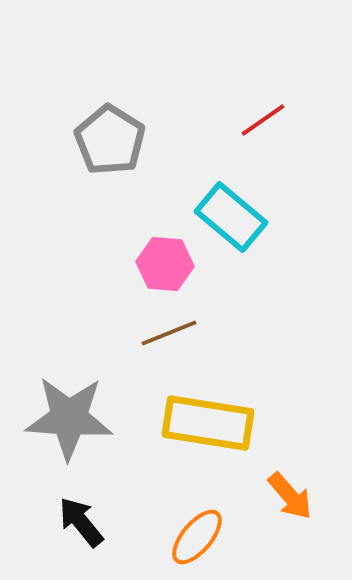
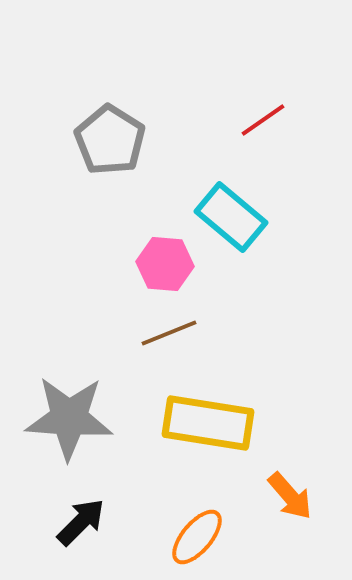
black arrow: rotated 84 degrees clockwise
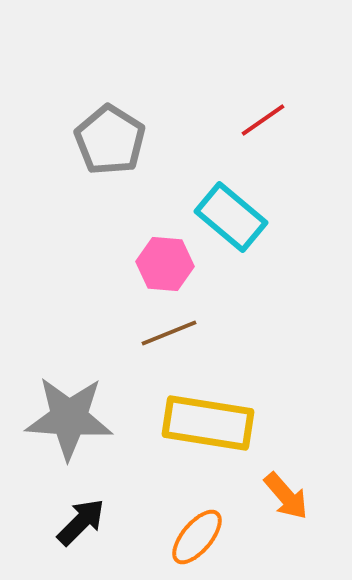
orange arrow: moved 4 px left
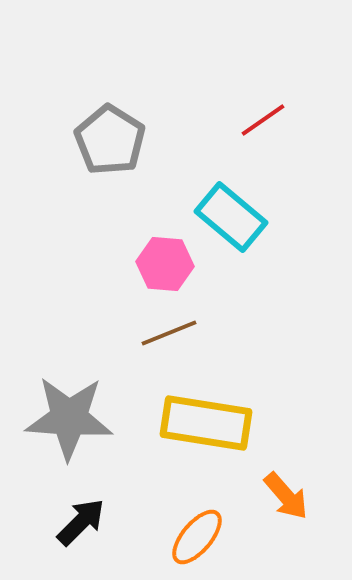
yellow rectangle: moved 2 px left
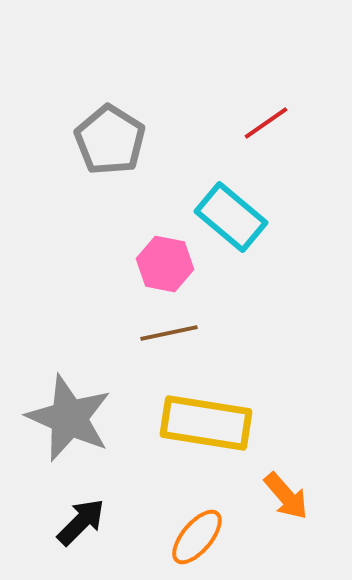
red line: moved 3 px right, 3 px down
pink hexagon: rotated 6 degrees clockwise
brown line: rotated 10 degrees clockwise
gray star: rotated 20 degrees clockwise
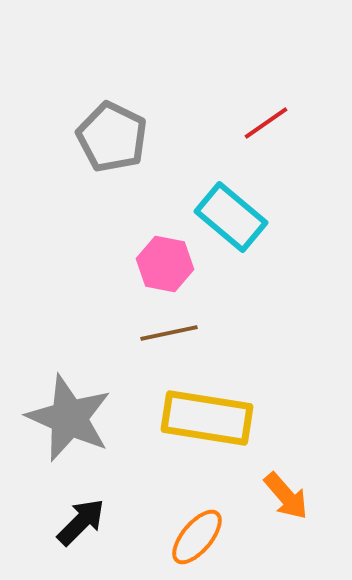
gray pentagon: moved 2 px right, 3 px up; rotated 6 degrees counterclockwise
yellow rectangle: moved 1 px right, 5 px up
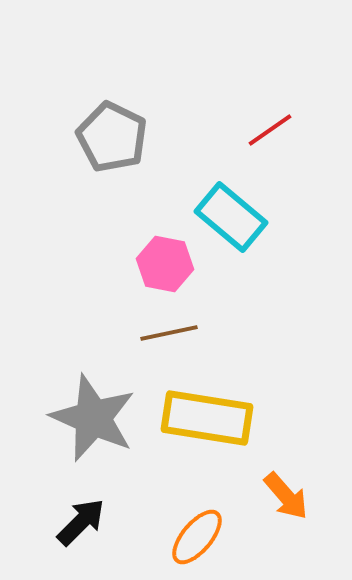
red line: moved 4 px right, 7 px down
gray star: moved 24 px right
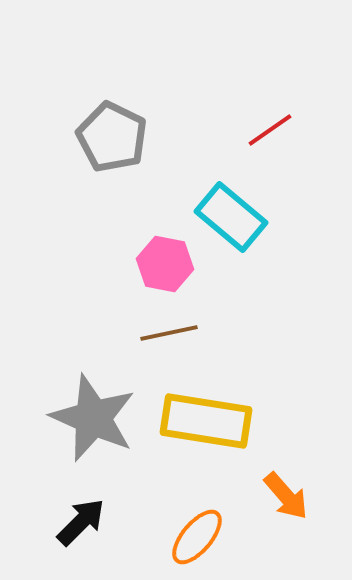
yellow rectangle: moved 1 px left, 3 px down
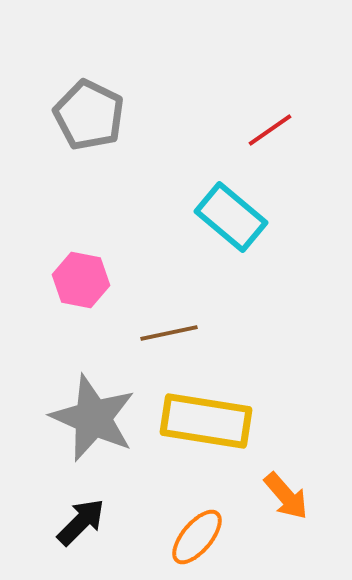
gray pentagon: moved 23 px left, 22 px up
pink hexagon: moved 84 px left, 16 px down
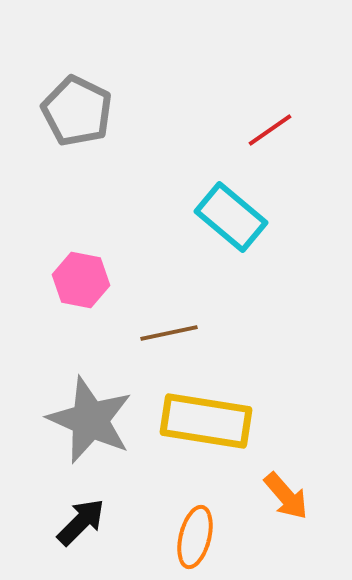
gray pentagon: moved 12 px left, 4 px up
gray star: moved 3 px left, 2 px down
orange ellipse: moved 2 px left; rotated 26 degrees counterclockwise
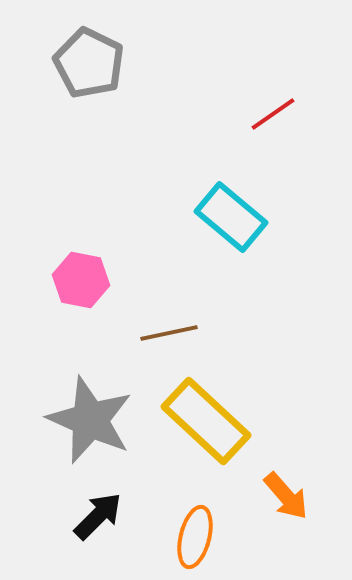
gray pentagon: moved 12 px right, 48 px up
red line: moved 3 px right, 16 px up
yellow rectangle: rotated 34 degrees clockwise
black arrow: moved 17 px right, 6 px up
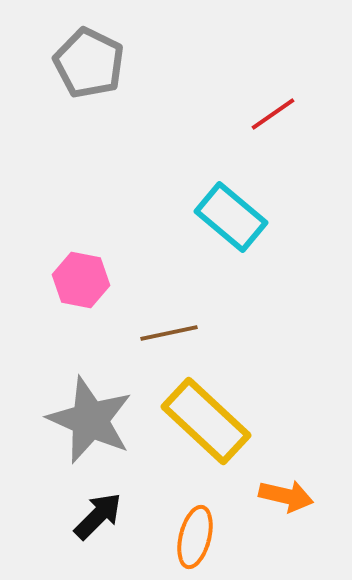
orange arrow: rotated 36 degrees counterclockwise
